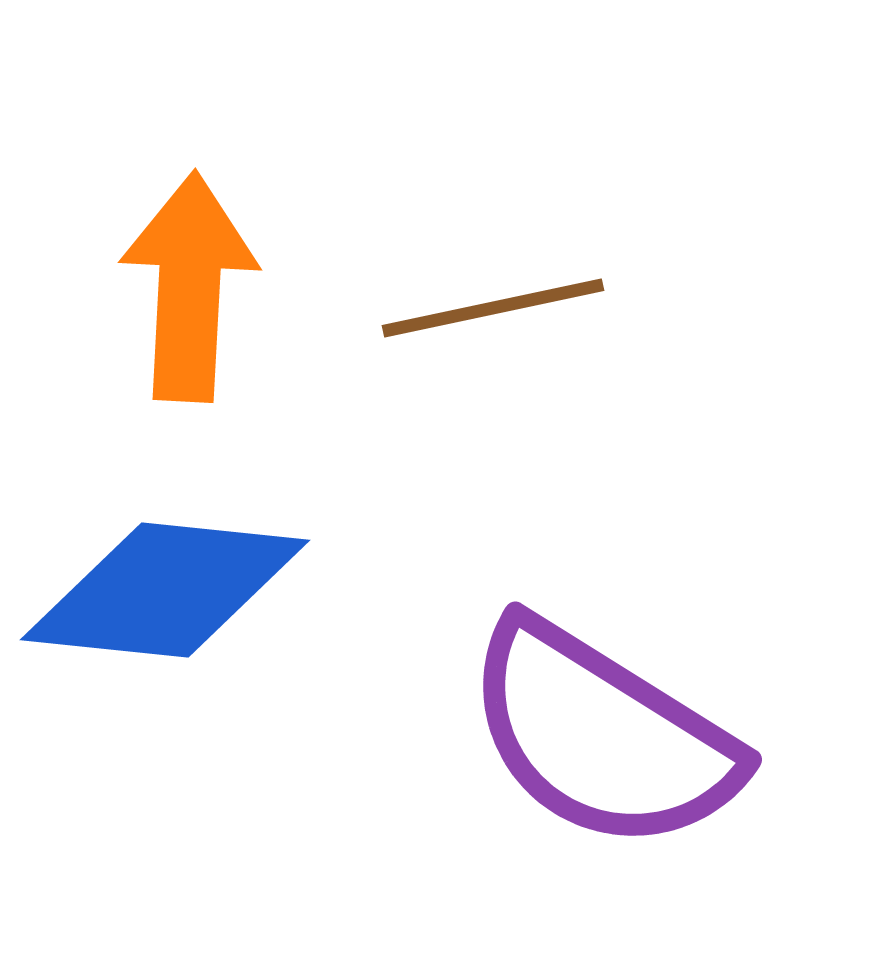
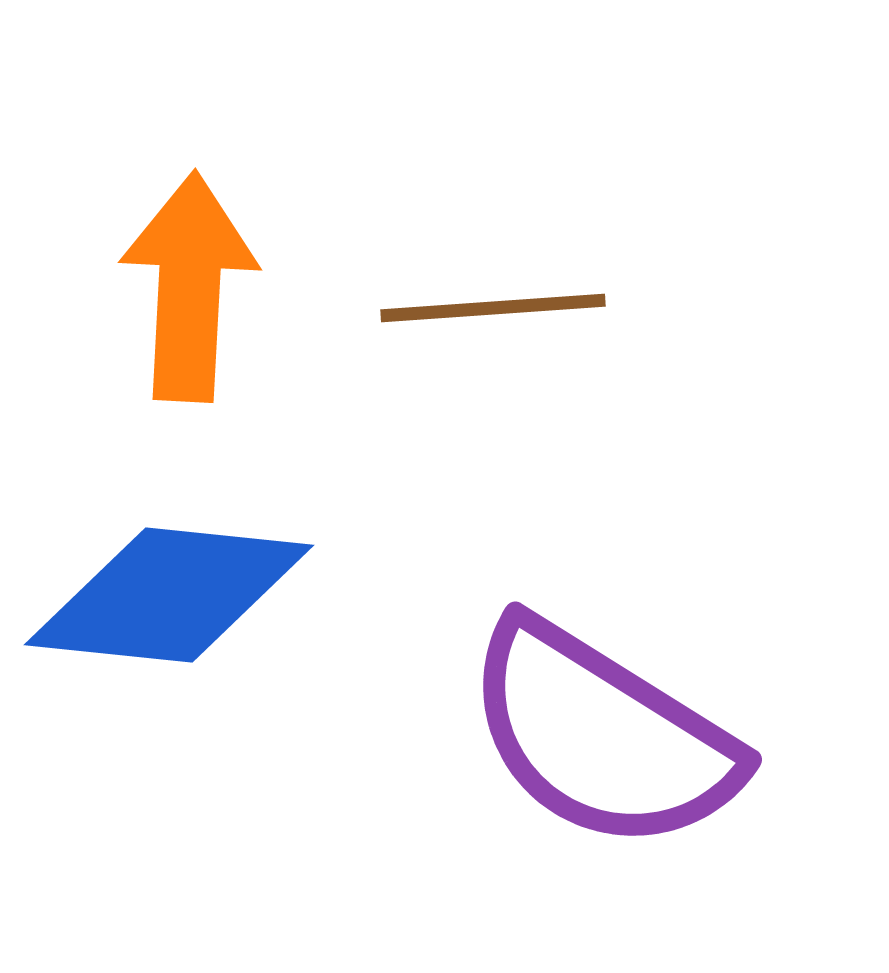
brown line: rotated 8 degrees clockwise
blue diamond: moved 4 px right, 5 px down
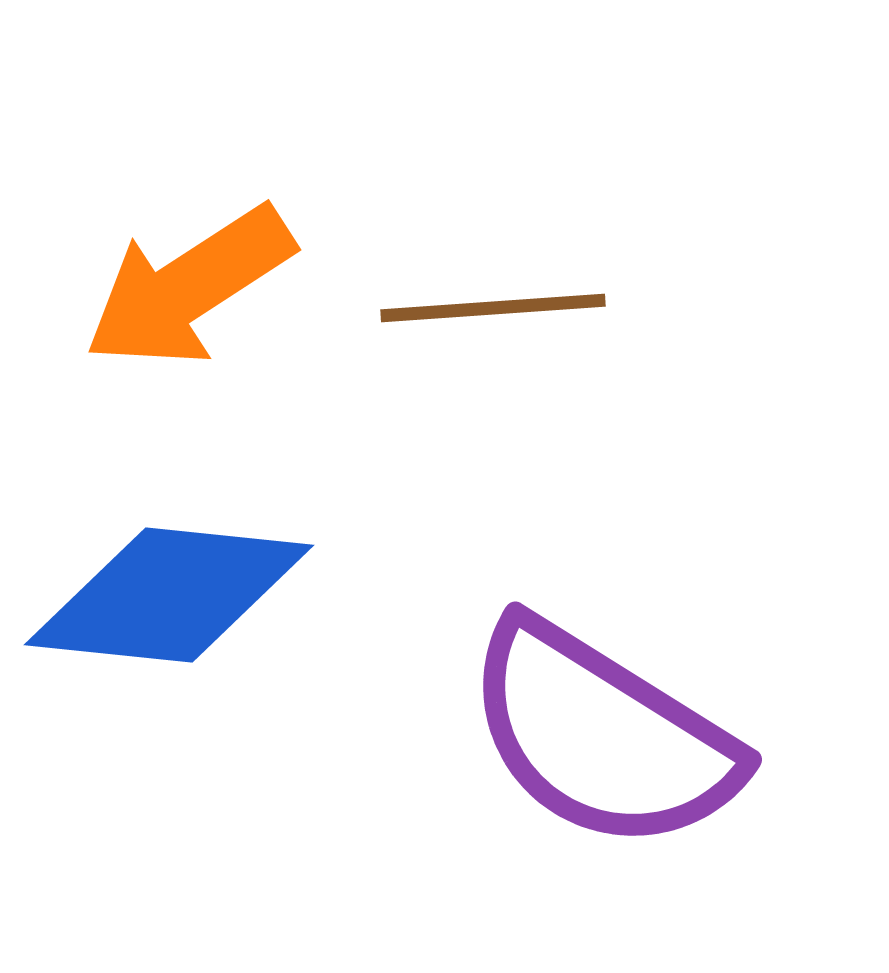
orange arrow: rotated 126 degrees counterclockwise
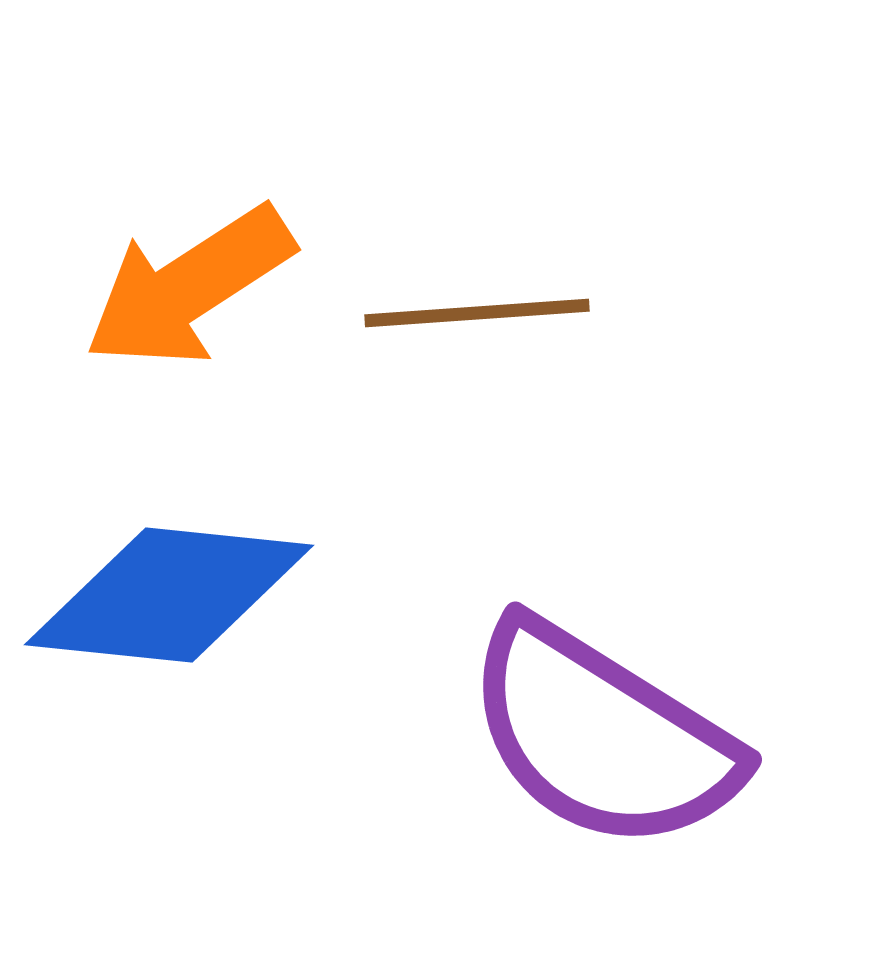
brown line: moved 16 px left, 5 px down
